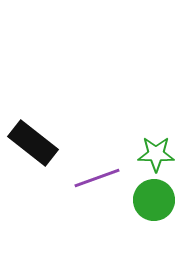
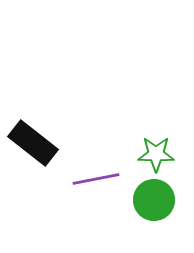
purple line: moved 1 px left, 1 px down; rotated 9 degrees clockwise
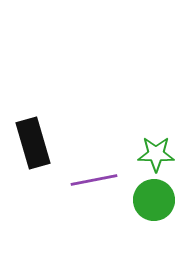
black rectangle: rotated 36 degrees clockwise
purple line: moved 2 px left, 1 px down
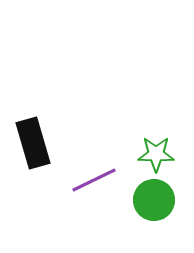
purple line: rotated 15 degrees counterclockwise
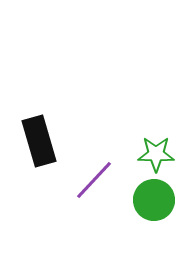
black rectangle: moved 6 px right, 2 px up
purple line: rotated 21 degrees counterclockwise
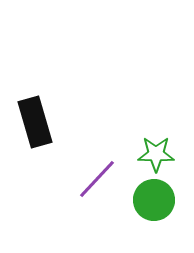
black rectangle: moved 4 px left, 19 px up
purple line: moved 3 px right, 1 px up
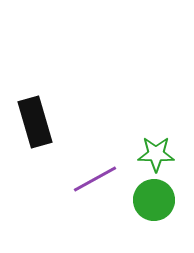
purple line: moved 2 px left; rotated 18 degrees clockwise
